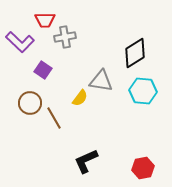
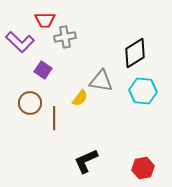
brown line: rotated 30 degrees clockwise
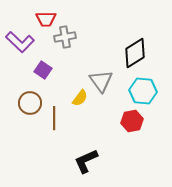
red trapezoid: moved 1 px right, 1 px up
gray triangle: rotated 45 degrees clockwise
red hexagon: moved 11 px left, 47 px up
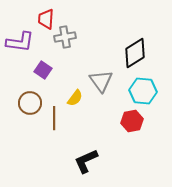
red trapezoid: rotated 95 degrees clockwise
purple L-shape: rotated 36 degrees counterclockwise
yellow semicircle: moved 5 px left
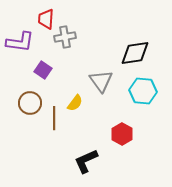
black diamond: rotated 24 degrees clockwise
yellow semicircle: moved 5 px down
red hexagon: moved 10 px left, 13 px down; rotated 20 degrees counterclockwise
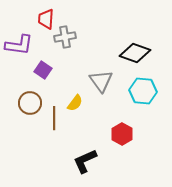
purple L-shape: moved 1 px left, 3 px down
black diamond: rotated 28 degrees clockwise
black L-shape: moved 1 px left
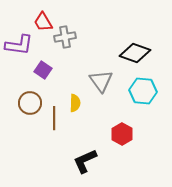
red trapezoid: moved 3 px left, 3 px down; rotated 35 degrees counterclockwise
yellow semicircle: rotated 36 degrees counterclockwise
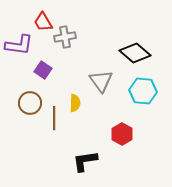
black diamond: rotated 20 degrees clockwise
black L-shape: rotated 16 degrees clockwise
